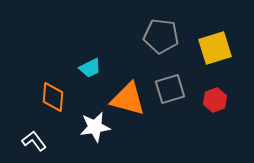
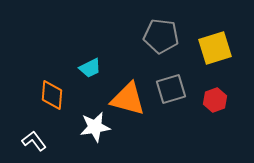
gray square: moved 1 px right
orange diamond: moved 1 px left, 2 px up
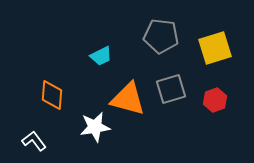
cyan trapezoid: moved 11 px right, 12 px up
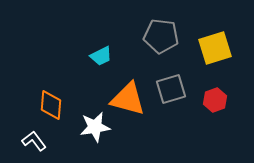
orange diamond: moved 1 px left, 10 px down
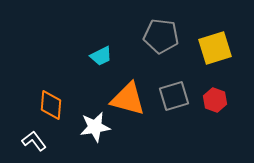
gray square: moved 3 px right, 7 px down
red hexagon: rotated 20 degrees counterclockwise
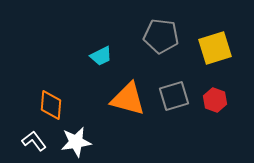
white star: moved 19 px left, 15 px down
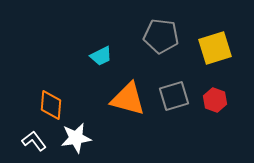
white star: moved 4 px up
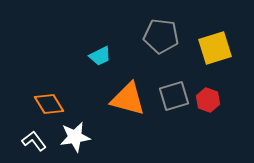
cyan trapezoid: moved 1 px left
red hexagon: moved 7 px left
orange diamond: moved 2 px left, 1 px up; rotated 36 degrees counterclockwise
white star: moved 1 px left, 1 px up
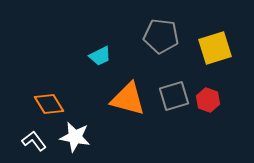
white star: rotated 20 degrees clockwise
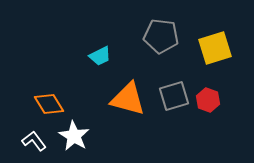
white star: moved 1 px left, 1 px up; rotated 20 degrees clockwise
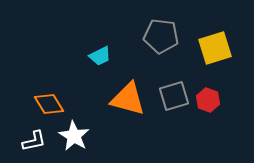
white L-shape: rotated 115 degrees clockwise
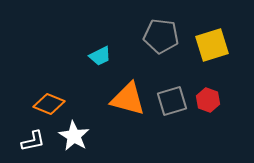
yellow square: moved 3 px left, 3 px up
gray square: moved 2 px left, 5 px down
orange diamond: rotated 36 degrees counterclockwise
white L-shape: moved 1 px left
